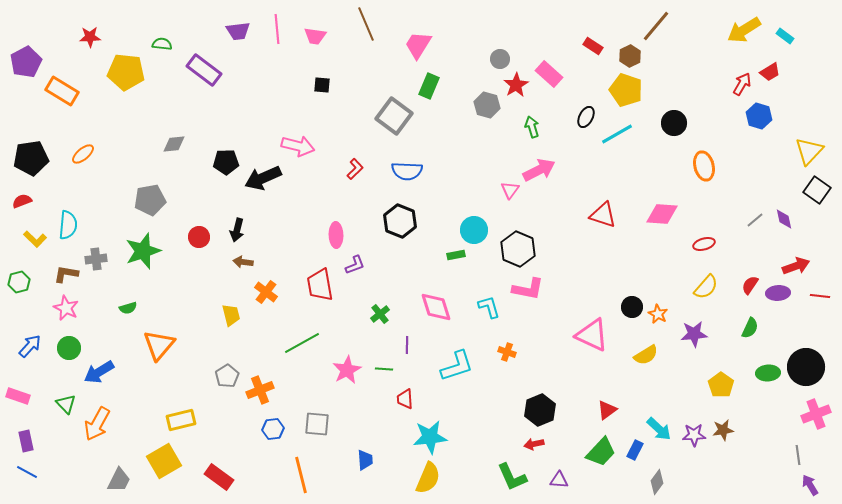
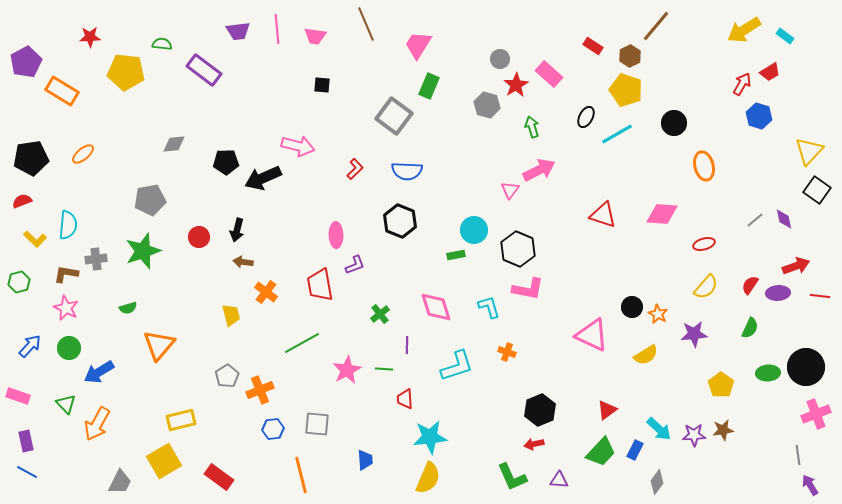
gray trapezoid at (119, 480): moved 1 px right, 2 px down
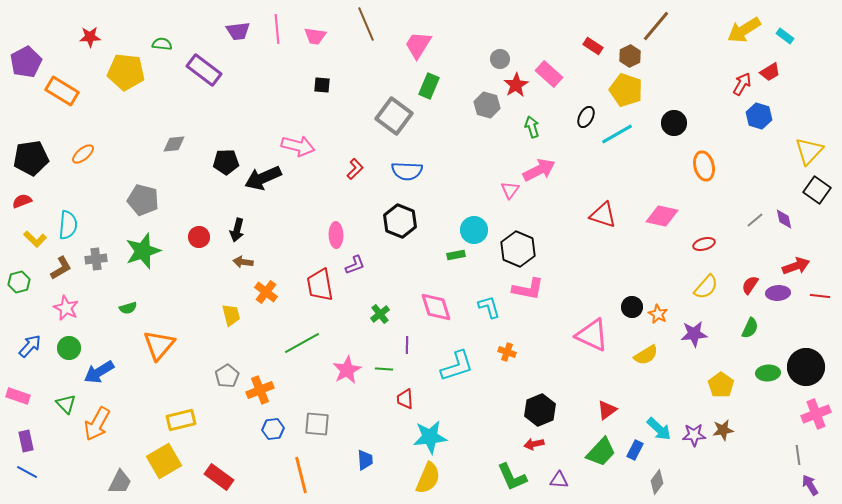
gray pentagon at (150, 200): moved 7 px left; rotated 24 degrees clockwise
pink diamond at (662, 214): moved 2 px down; rotated 8 degrees clockwise
brown L-shape at (66, 274): moved 5 px left, 6 px up; rotated 140 degrees clockwise
